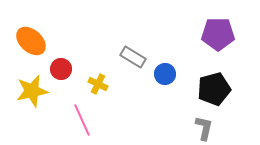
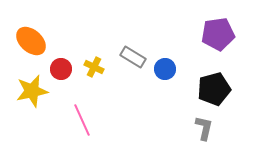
purple pentagon: rotated 8 degrees counterclockwise
blue circle: moved 5 px up
yellow cross: moved 4 px left, 17 px up
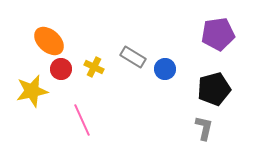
orange ellipse: moved 18 px right
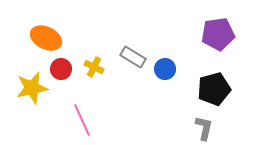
orange ellipse: moved 3 px left, 3 px up; rotated 16 degrees counterclockwise
yellow star: moved 3 px up
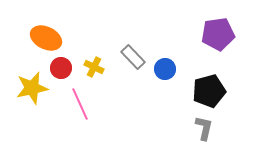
gray rectangle: rotated 15 degrees clockwise
red circle: moved 1 px up
black pentagon: moved 5 px left, 2 px down
pink line: moved 2 px left, 16 px up
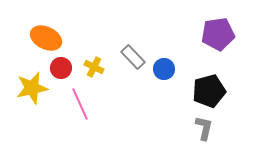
blue circle: moved 1 px left
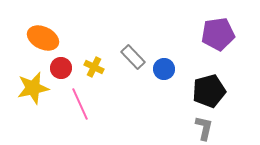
orange ellipse: moved 3 px left
yellow star: moved 1 px right
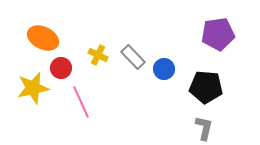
yellow cross: moved 4 px right, 12 px up
black pentagon: moved 3 px left, 4 px up; rotated 20 degrees clockwise
pink line: moved 1 px right, 2 px up
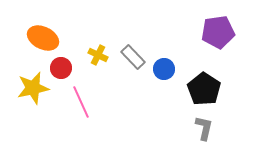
purple pentagon: moved 2 px up
black pentagon: moved 2 px left, 2 px down; rotated 28 degrees clockwise
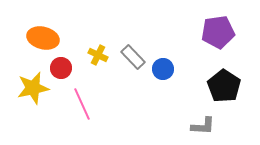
orange ellipse: rotated 12 degrees counterclockwise
blue circle: moved 1 px left
black pentagon: moved 20 px right, 3 px up
pink line: moved 1 px right, 2 px down
gray L-shape: moved 1 px left, 2 px up; rotated 80 degrees clockwise
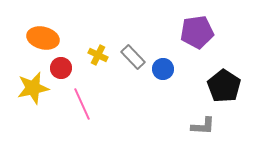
purple pentagon: moved 21 px left
